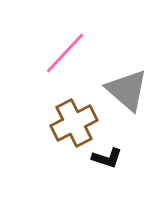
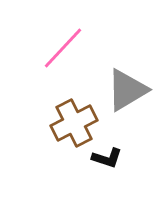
pink line: moved 2 px left, 5 px up
gray triangle: rotated 48 degrees clockwise
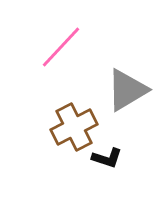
pink line: moved 2 px left, 1 px up
brown cross: moved 4 px down
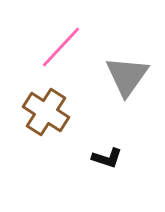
gray triangle: moved 14 px up; rotated 24 degrees counterclockwise
brown cross: moved 28 px left, 15 px up; rotated 30 degrees counterclockwise
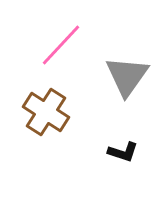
pink line: moved 2 px up
black L-shape: moved 16 px right, 6 px up
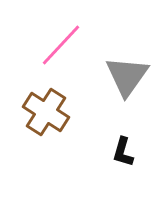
black L-shape: rotated 88 degrees clockwise
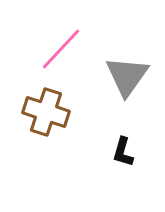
pink line: moved 4 px down
brown cross: rotated 15 degrees counterclockwise
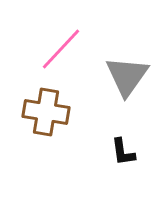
brown cross: rotated 9 degrees counterclockwise
black L-shape: rotated 24 degrees counterclockwise
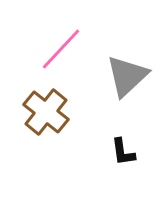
gray triangle: rotated 12 degrees clockwise
brown cross: rotated 30 degrees clockwise
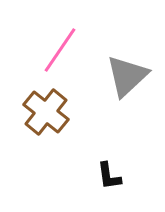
pink line: moved 1 px left, 1 px down; rotated 9 degrees counterclockwise
black L-shape: moved 14 px left, 24 px down
